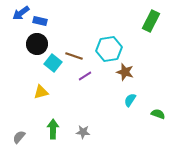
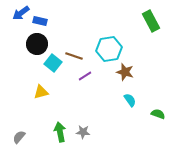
green rectangle: rotated 55 degrees counterclockwise
cyan semicircle: rotated 112 degrees clockwise
green arrow: moved 7 px right, 3 px down; rotated 12 degrees counterclockwise
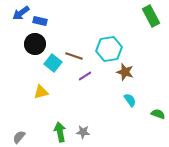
green rectangle: moved 5 px up
black circle: moved 2 px left
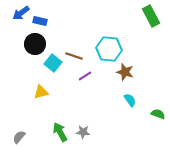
cyan hexagon: rotated 15 degrees clockwise
green arrow: rotated 18 degrees counterclockwise
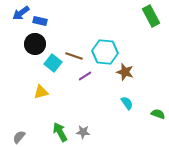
cyan hexagon: moved 4 px left, 3 px down
cyan semicircle: moved 3 px left, 3 px down
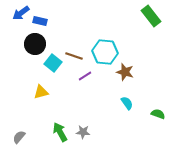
green rectangle: rotated 10 degrees counterclockwise
